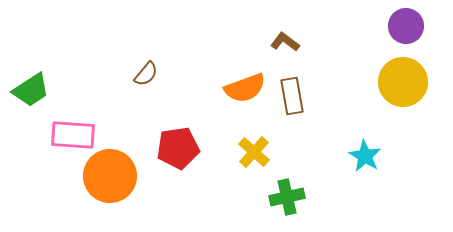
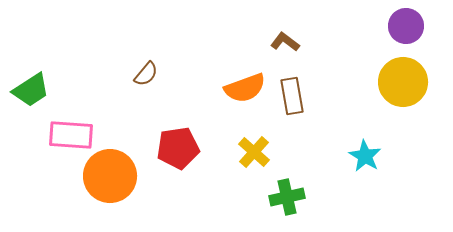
pink rectangle: moved 2 px left
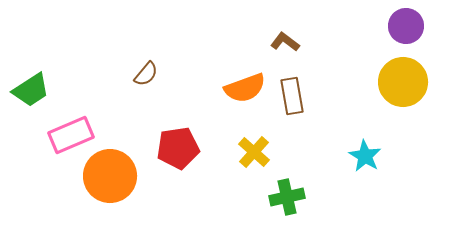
pink rectangle: rotated 27 degrees counterclockwise
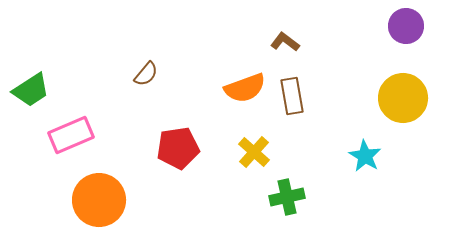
yellow circle: moved 16 px down
orange circle: moved 11 px left, 24 px down
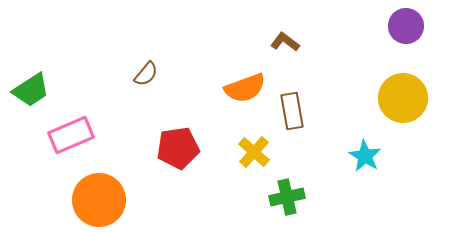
brown rectangle: moved 15 px down
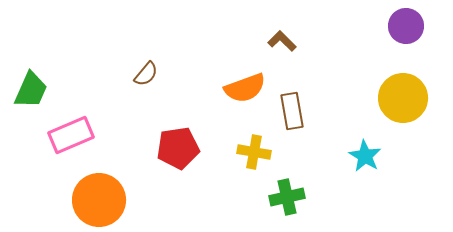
brown L-shape: moved 3 px left, 1 px up; rotated 8 degrees clockwise
green trapezoid: rotated 33 degrees counterclockwise
yellow cross: rotated 32 degrees counterclockwise
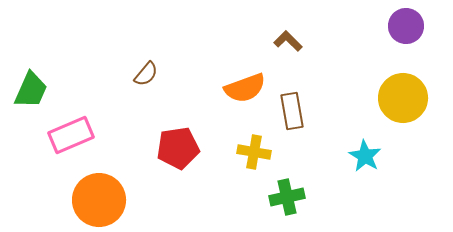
brown L-shape: moved 6 px right
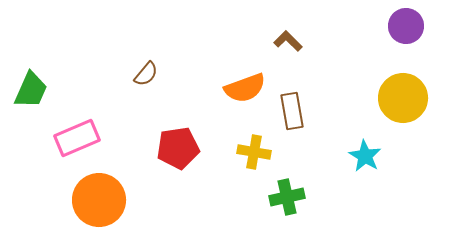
pink rectangle: moved 6 px right, 3 px down
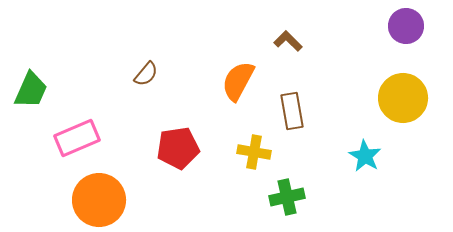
orange semicircle: moved 7 px left, 7 px up; rotated 138 degrees clockwise
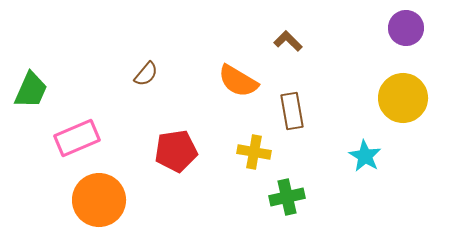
purple circle: moved 2 px down
orange semicircle: rotated 87 degrees counterclockwise
red pentagon: moved 2 px left, 3 px down
